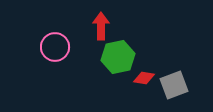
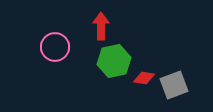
green hexagon: moved 4 px left, 4 px down
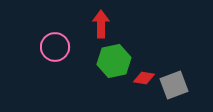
red arrow: moved 2 px up
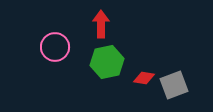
green hexagon: moved 7 px left, 1 px down
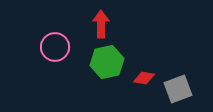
gray square: moved 4 px right, 4 px down
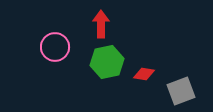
red diamond: moved 4 px up
gray square: moved 3 px right, 2 px down
